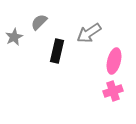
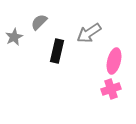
pink cross: moved 2 px left, 2 px up
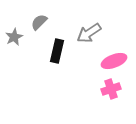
pink ellipse: rotated 55 degrees clockwise
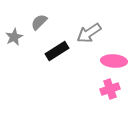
black rectangle: rotated 45 degrees clockwise
pink ellipse: rotated 25 degrees clockwise
pink cross: moved 1 px left
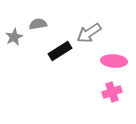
gray semicircle: moved 1 px left, 2 px down; rotated 36 degrees clockwise
black rectangle: moved 3 px right
pink cross: moved 2 px right, 3 px down
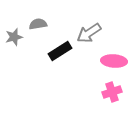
gray star: rotated 12 degrees clockwise
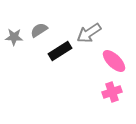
gray semicircle: moved 1 px right, 6 px down; rotated 24 degrees counterclockwise
gray star: rotated 18 degrees clockwise
pink ellipse: rotated 40 degrees clockwise
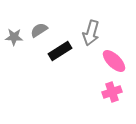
gray arrow: moved 2 px right; rotated 40 degrees counterclockwise
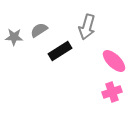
gray arrow: moved 4 px left, 6 px up
